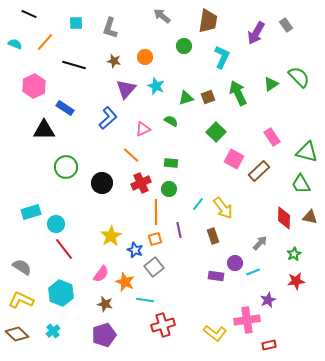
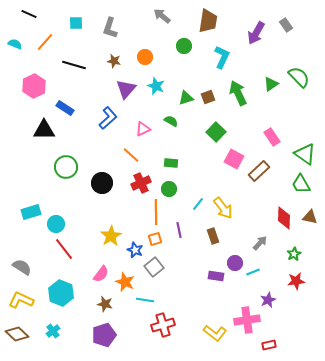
green triangle at (307, 152): moved 2 px left, 2 px down; rotated 20 degrees clockwise
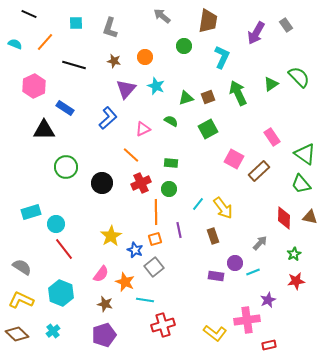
green square at (216, 132): moved 8 px left, 3 px up; rotated 18 degrees clockwise
green trapezoid at (301, 184): rotated 10 degrees counterclockwise
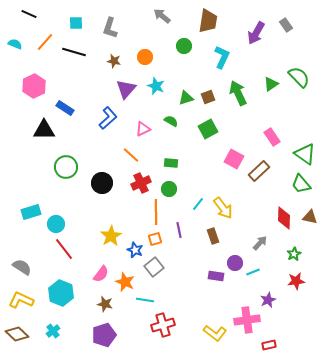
black line at (74, 65): moved 13 px up
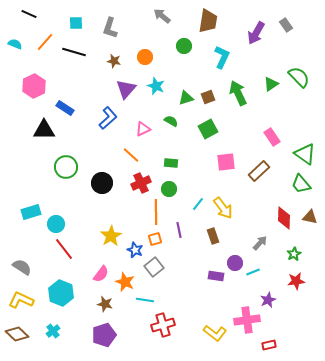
pink square at (234, 159): moved 8 px left, 3 px down; rotated 36 degrees counterclockwise
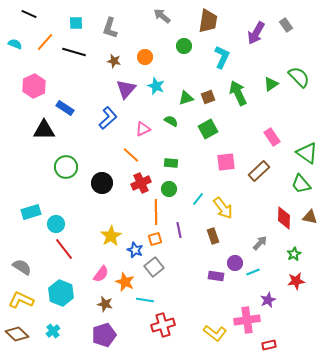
green triangle at (305, 154): moved 2 px right, 1 px up
cyan line at (198, 204): moved 5 px up
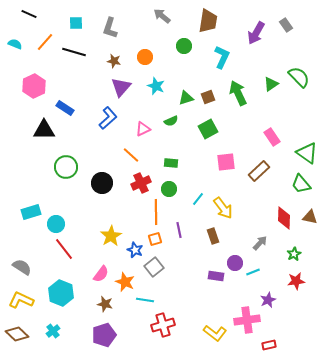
purple triangle at (126, 89): moved 5 px left, 2 px up
green semicircle at (171, 121): rotated 128 degrees clockwise
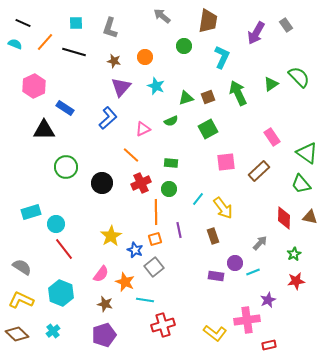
black line at (29, 14): moved 6 px left, 9 px down
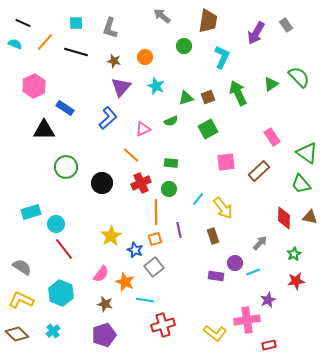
black line at (74, 52): moved 2 px right
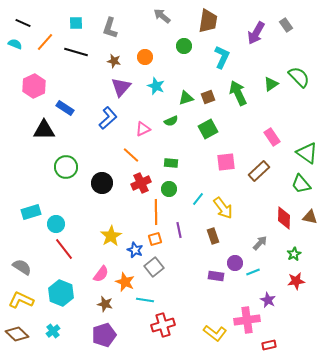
purple star at (268, 300): rotated 21 degrees counterclockwise
